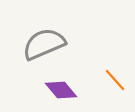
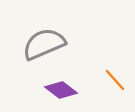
purple diamond: rotated 12 degrees counterclockwise
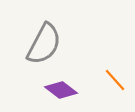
gray semicircle: rotated 141 degrees clockwise
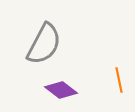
orange line: moved 4 px right; rotated 30 degrees clockwise
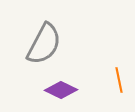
purple diamond: rotated 12 degrees counterclockwise
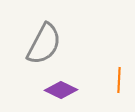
orange line: rotated 15 degrees clockwise
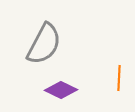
orange line: moved 2 px up
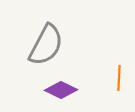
gray semicircle: moved 2 px right, 1 px down
